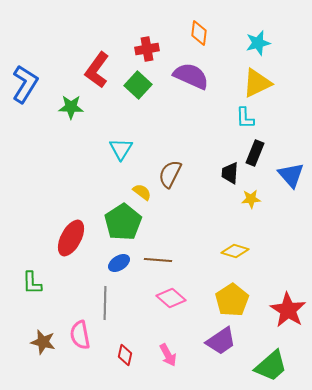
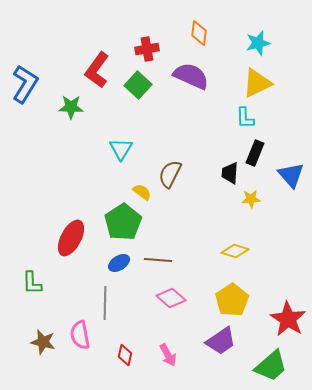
red star: moved 9 px down
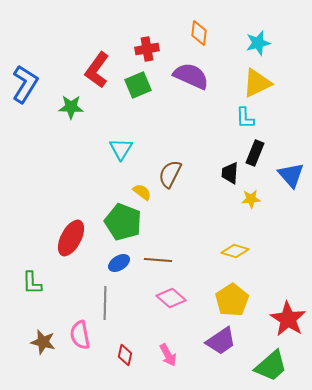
green square: rotated 24 degrees clockwise
green pentagon: rotated 18 degrees counterclockwise
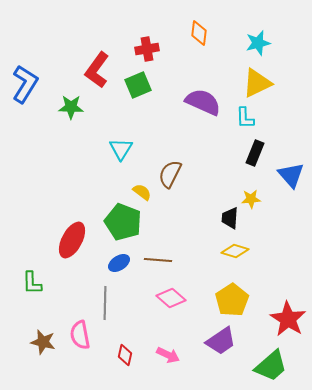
purple semicircle: moved 12 px right, 26 px down
black trapezoid: moved 45 px down
red ellipse: moved 1 px right, 2 px down
pink arrow: rotated 35 degrees counterclockwise
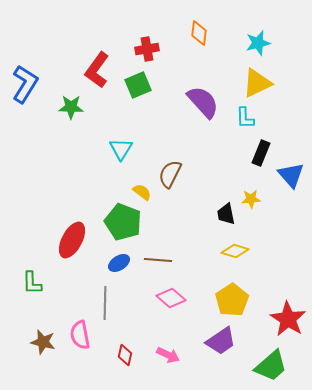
purple semicircle: rotated 24 degrees clockwise
black rectangle: moved 6 px right
black trapezoid: moved 4 px left, 4 px up; rotated 15 degrees counterclockwise
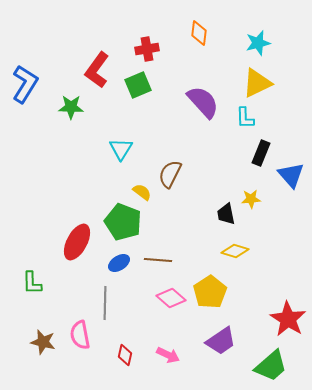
red ellipse: moved 5 px right, 2 px down
yellow pentagon: moved 22 px left, 8 px up
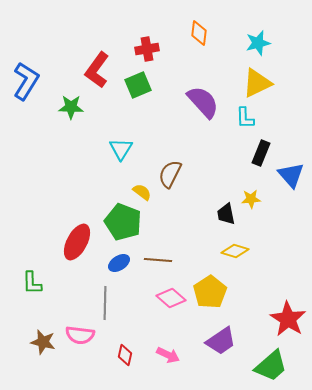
blue L-shape: moved 1 px right, 3 px up
pink semicircle: rotated 72 degrees counterclockwise
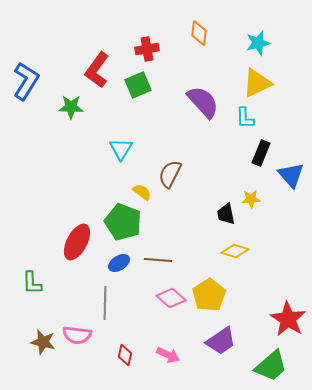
yellow pentagon: moved 1 px left, 3 px down
pink semicircle: moved 3 px left
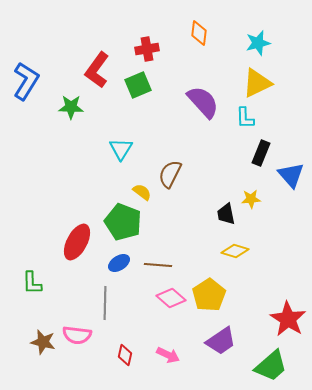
brown line: moved 5 px down
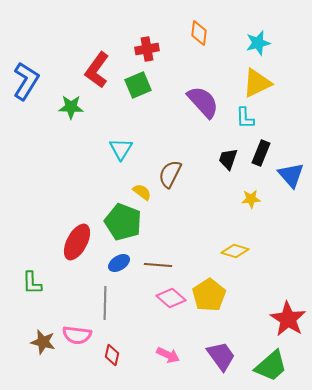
black trapezoid: moved 2 px right, 55 px up; rotated 30 degrees clockwise
purple trapezoid: moved 15 px down; rotated 92 degrees counterclockwise
red diamond: moved 13 px left
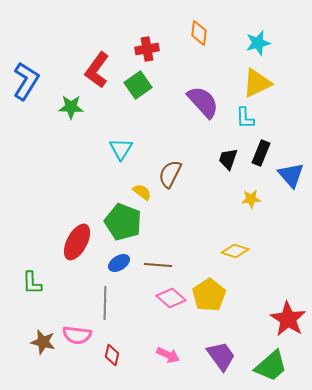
green square: rotated 12 degrees counterclockwise
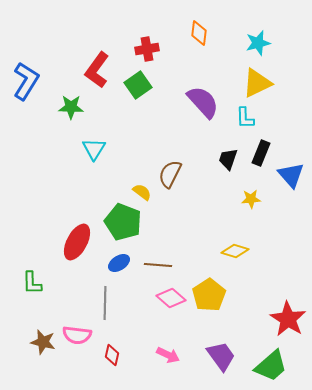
cyan triangle: moved 27 px left
